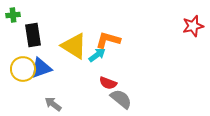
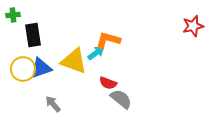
yellow triangle: moved 15 px down; rotated 12 degrees counterclockwise
cyan arrow: moved 1 px left, 2 px up
gray arrow: rotated 12 degrees clockwise
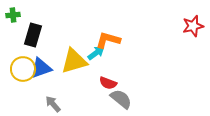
black rectangle: rotated 25 degrees clockwise
yellow triangle: rotated 36 degrees counterclockwise
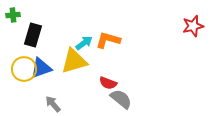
cyan arrow: moved 12 px left, 10 px up
yellow circle: moved 1 px right
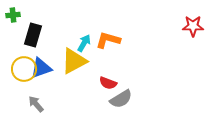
red star: rotated 15 degrees clockwise
cyan arrow: rotated 24 degrees counterclockwise
yellow triangle: rotated 12 degrees counterclockwise
gray semicircle: rotated 110 degrees clockwise
gray arrow: moved 17 px left
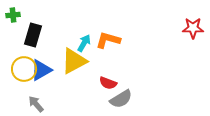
red star: moved 2 px down
blue triangle: moved 2 px down; rotated 10 degrees counterclockwise
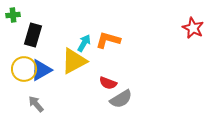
red star: rotated 25 degrees clockwise
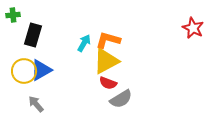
yellow triangle: moved 32 px right
yellow circle: moved 2 px down
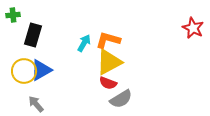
yellow triangle: moved 3 px right, 1 px down
